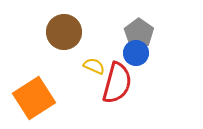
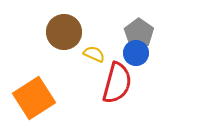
yellow semicircle: moved 12 px up
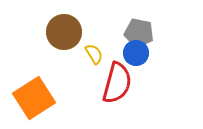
gray pentagon: rotated 24 degrees counterclockwise
yellow semicircle: rotated 35 degrees clockwise
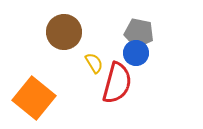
yellow semicircle: moved 9 px down
orange square: rotated 18 degrees counterclockwise
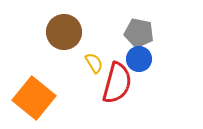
blue circle: moved 3 px right, 6 px down
